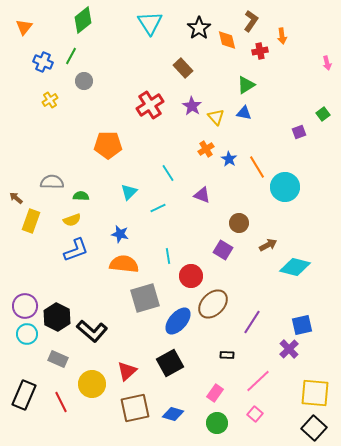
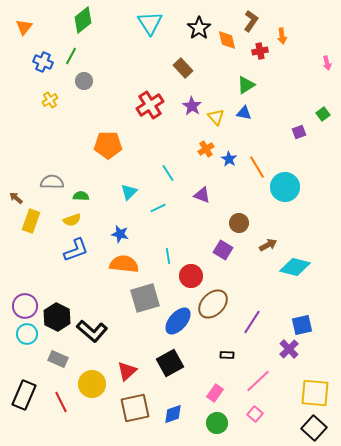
blue diamond at (173, 414): rotated 35 degrees counterclockwise
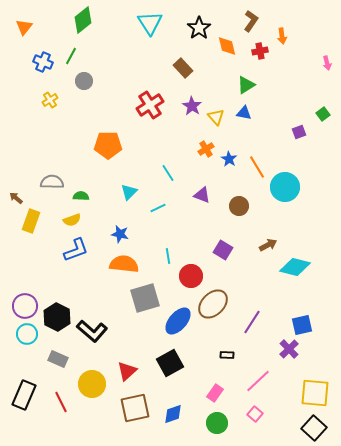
orange diamond at (227, 40): moved 6 px down
brown circle at (239, 223): moved 17 px up
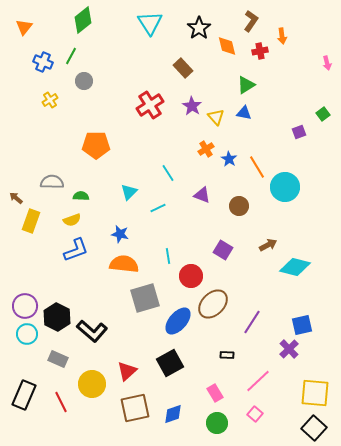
orange pentagon at (108, 145): moved 12 px left
pink rectangle at (215, 393): rotated 66 degrees counterclockwise
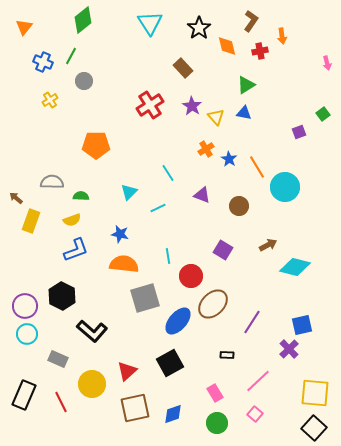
black hexagon at (57, 317): moved 5 px right, 21 px up
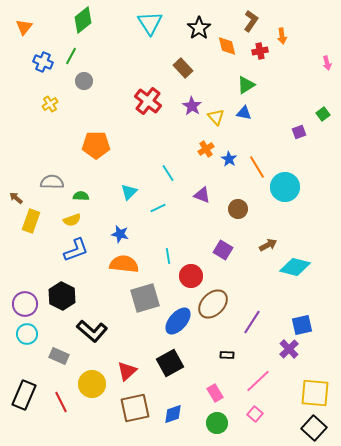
yellow cross at (50, 100): moved 4 px down
red cross at (150, 105): moved 2 px left, 4 px up; rotated 20 degrees counterclockwise
brown circle at (239, 206): moved 1 px left, 3 px down
purple circle at (25, 306): moved 2 px up
gray rectangle at (58, 359): moved 1 px right, 3 px up
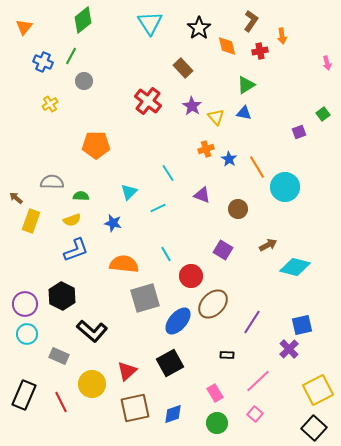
orange cross at (206, 149): rotated 14 degrees clockwise
blue star at (120, 234): moved 7 px left, 11 px up
cyan line at (168, 256): moved 2 px left, 2 px up; rotated 21 degrees counterclockwise
yellow square at (315, 393): moved 3 px right, 3 px up; rotated 32 degrees counterclockwise
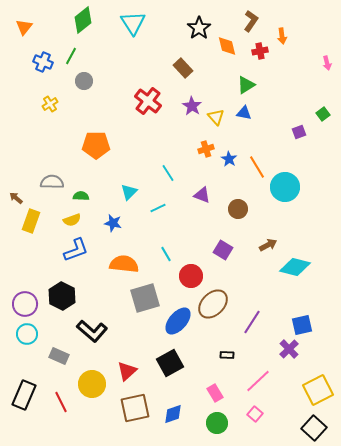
cyan triangle at (150, 23): moved 17 px left
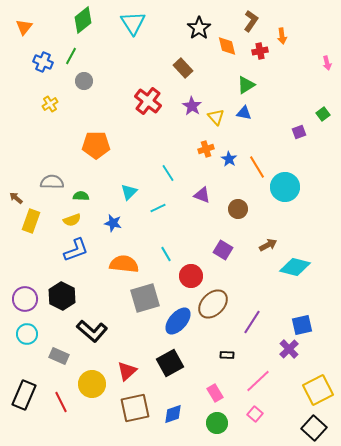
purple circle at (25, 304): moved 5 px up
